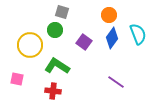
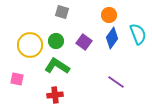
green circle: moved 1 px right, 11 px down
red cross: moved 2 px right, 4 px down; rotated 14 degrees counterclockwise
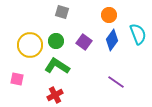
blue diamond: moved 2 px down
red cross: rotated 21 degrees counterclockwise
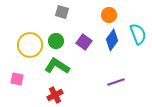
purple line: rotated 54 degrees counterclockwise
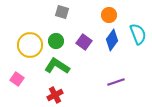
pink square: rotated 24 degrees clockwise
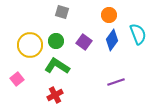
pink square: rotated 16 degrees clockwise
